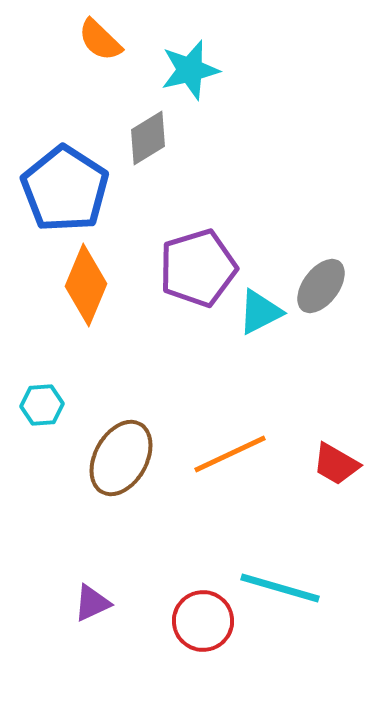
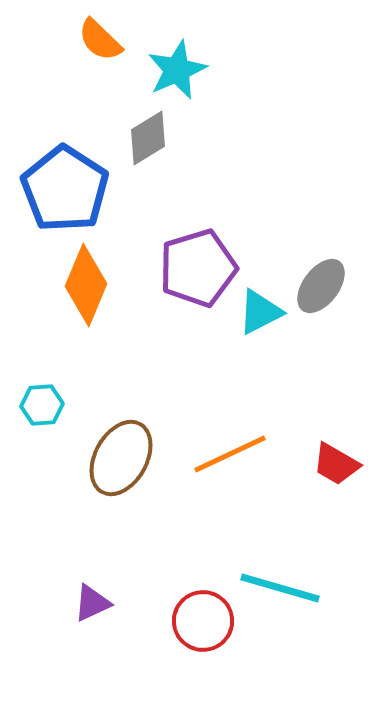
cyan star: moved 13 px left; rotated 10 degrees counterclockwise
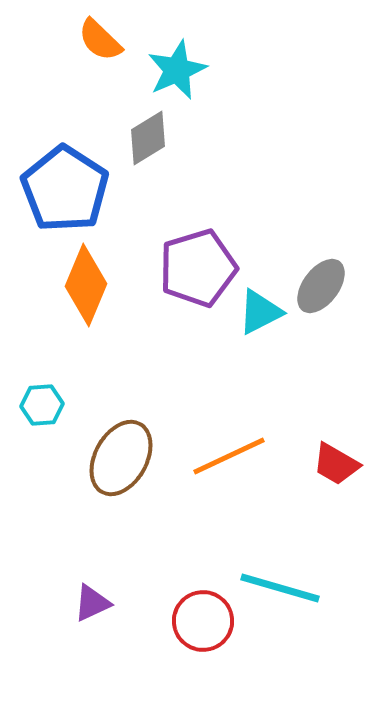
orange line: moved 1 px left, 2 px down
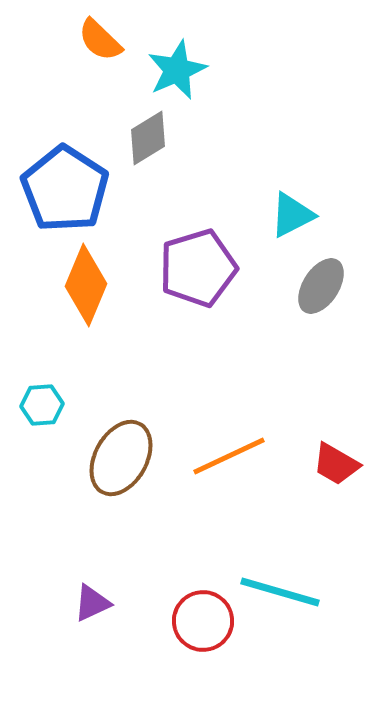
gray ellipse: rotated 4 degrees counterclockwise
cyan triangle: moved 32 px right, 97 px up
cyan line: moved 4 px down
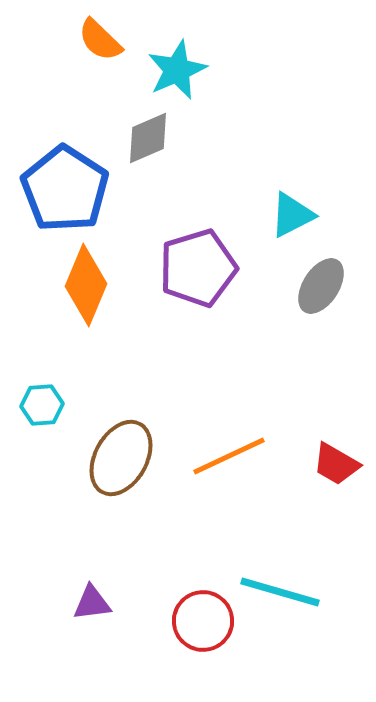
gray diamond: rotated 8 degrees clockwise
purple triangle: rotated 18 degrees clockwise
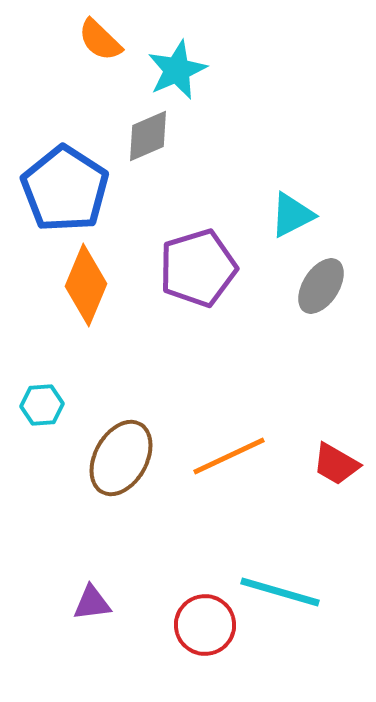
gray diamond: moved 2 px up
red circle: moved 2 px right, 4 px down
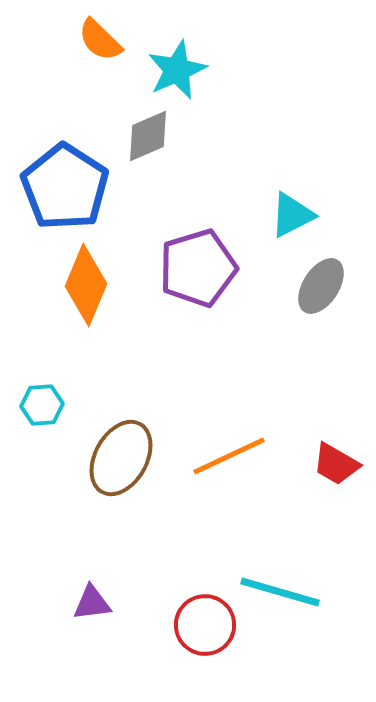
blue pentagon: moved 2 px up
